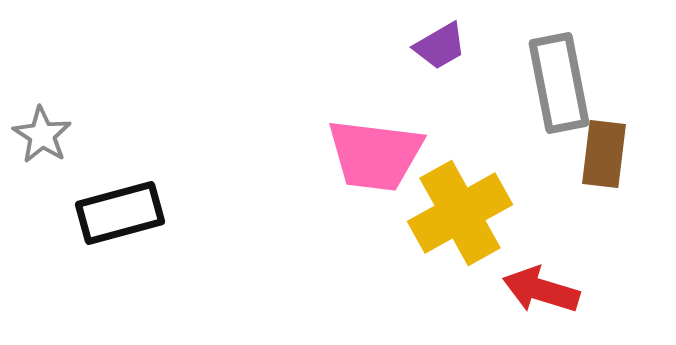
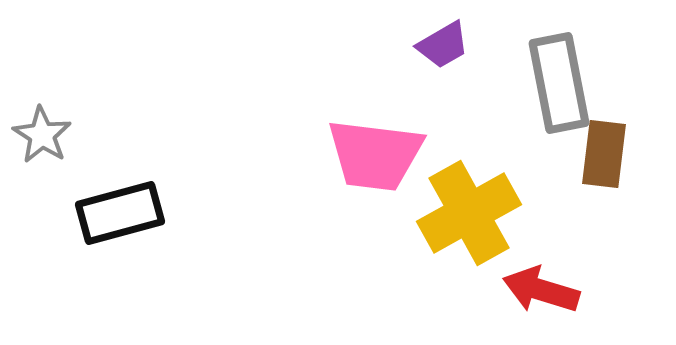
purple trapezoid: moved 3 px right, 1 px up
yellow cross: moved 9 px right
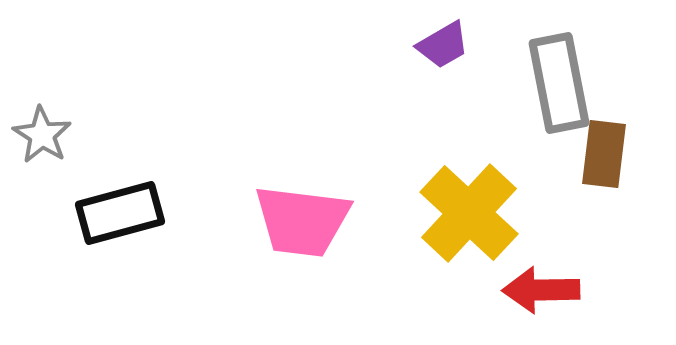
pink trapezoid: moved 73 px left, 66 px down
yellow cross: rotated 18 degrees counterclockwise
red arrow: rotated 18 degrees counterclockwise
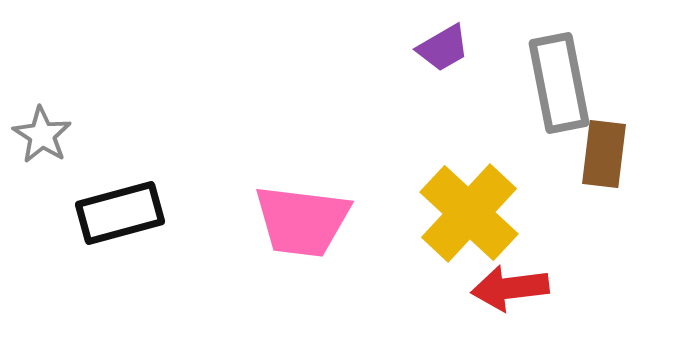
purple trapezoid: moved 3 px down
red arrow: moved 31 px left, 2 px up; rotated 6 degrees counterclockwise
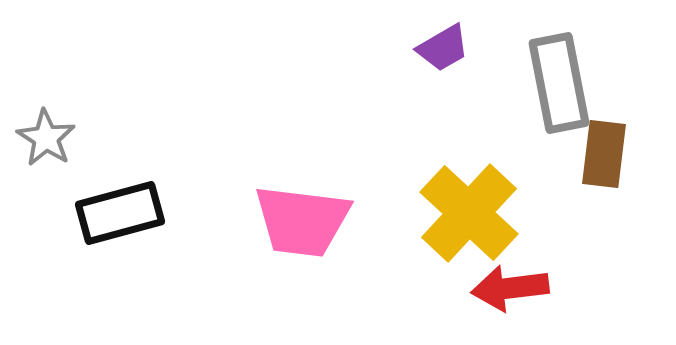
gray star: moved 4 px right, 3 px down
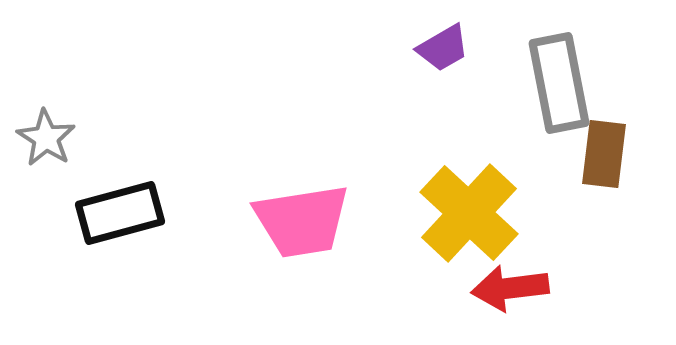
pink trapezoid: rotated 16 degrees counterclockwise
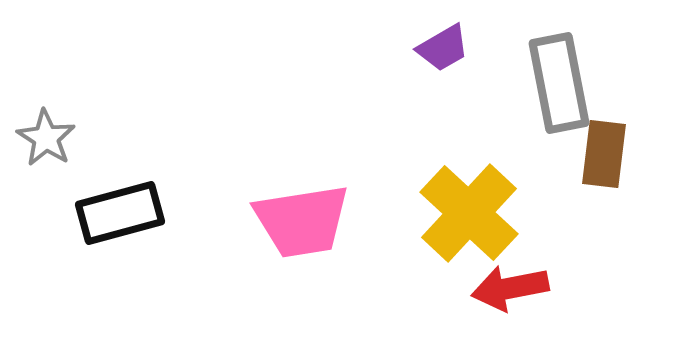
red arrow: rotated 4 degrees counterclockwise
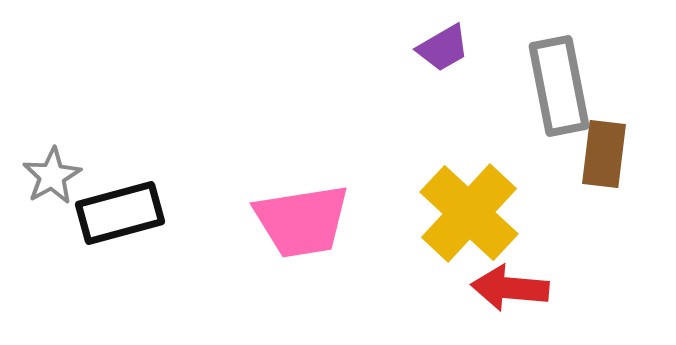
gray rectangle: moved 3 px down
gray star: moved 6 px right, 38 px down; rotated 10 degrees clockwise
red arrow: rotated 16 degrees clockwise
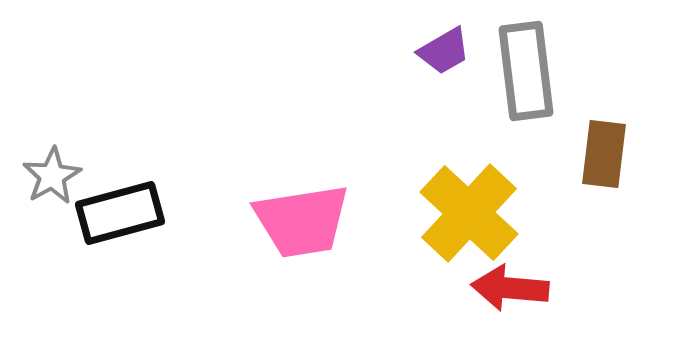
purple trapezoid: moved 1 px right, 3 px down
gray rectangle: moved 33 px left, 15 px up; rotated 4 degrees clockwise
